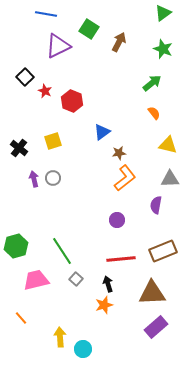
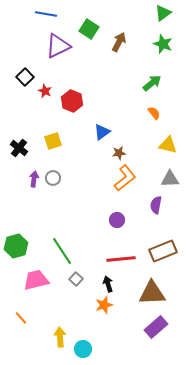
green star: moved 5 px up
purple arrow: rotated 21 degrees clockwise
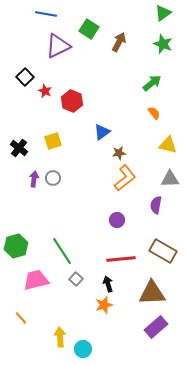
brown rectangle: rotated 52 degrees clockwise
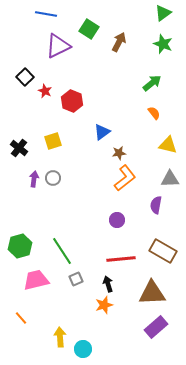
green hexagon: moved 4 px right
gray square: rotated 24 degrees clockwise
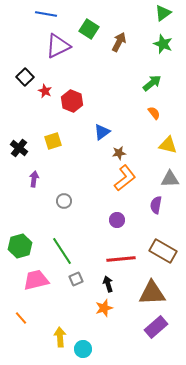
gray circle: moved 11 px right, 23 px down
orange star: moved 3 px down
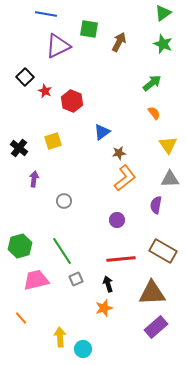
green square: rotated 24 degrees counterclockwise
yellow triangle: rotated 42 degrees clockwise
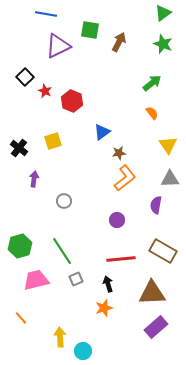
green square: moved 1 px right, 1 px down
orange semicircle: moved 2 px left
cyan circle: moved 2 px down
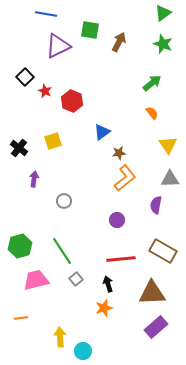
gray square: rotated 16 degrees counterclockwise
orange line: rotated 56 degrees counterclockwise
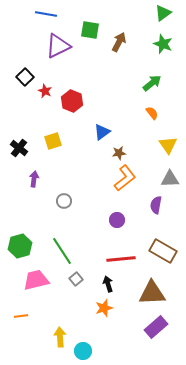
orange line: moved 2 px up
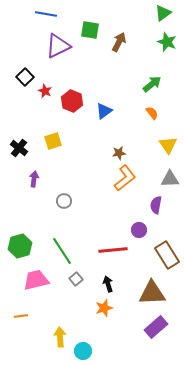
green star: moved 4 px right, 2 px up
green arrow: moved 1 px down
blue triangle: moved 2 px right, 21 px up
purple circle: moved 22 px right, 10 px down
brown rectangle: moved 4 px right, 4 px down; rotated 28 degrees clockwise
red line: moved 8 px left, 9 px up
